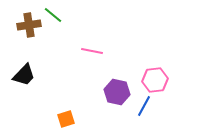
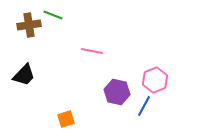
green line: rotated 18 degrees counterclockwise
pink hexagon: rotated 15 degrees counterclockwise
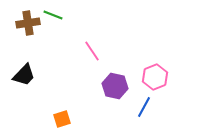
brown cross: moved 1 px left, 2 px up
pink line: rotated 45 degrees clockwise
pink hexagon: moved 3 px up
purple hexagon: moved 2 px left, 6 px up
blue line: moved 1 px down
orange square: moved 4 px left
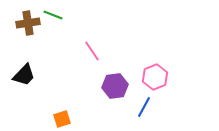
purple hexagon: rotated 20 degrees counterclockwise
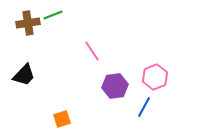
green line: rotated 42 degrees counterclockwise
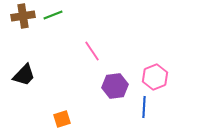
brown cross: moved 5 px left, 7 px up
blue line: rotated 25 degrees counterclockwise
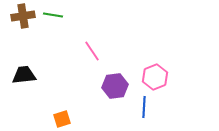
green line: rotated 30 degrees clockwise
black trapezoid: rotated 140 degrees counterclockwise
